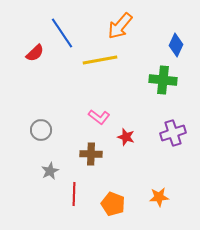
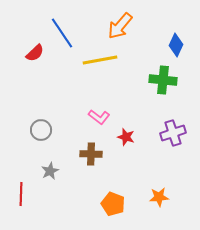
red line: moved 53 px left
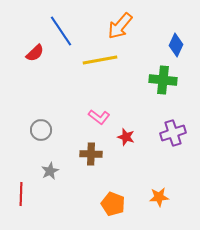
blue line: moved 1 px left, 2 px up
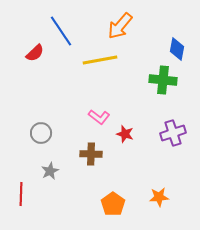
blue diamond: moved 1 px right, 4 px down; rotated 15 degrees counterclockwise
gray circle: moved 3 px down
red star: moved 1 px left, 3 px up
orange pentagon: rotated 15 degrees clockwise
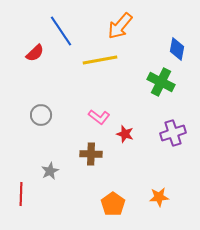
green cross: moved 2 px left, 2 px down; rotated 20 degrees clockwise
gray circle: moved 18 px up
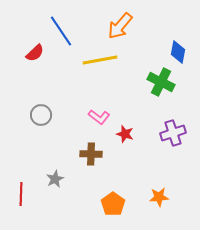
blue diamond: moved 1 px right, 3 px down
gray star: moved 5 px right, 8 px down
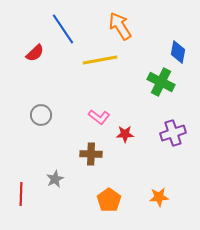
orange arrow: rotated 108 degrees clockwise
blue line: moved 2 px right, 2 px up
red star: rotated 18 degrees counterclockwise
orange pentagon: moved 4 px left, 4 px up
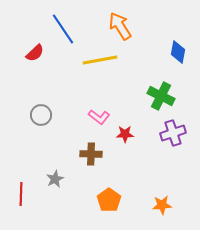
green cross: moved 14 px down
orange star: moved 3 px right, 8 px down
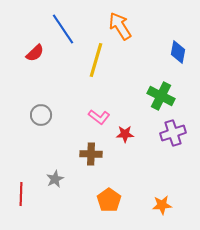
yellow line: moved 4 px left; rotated 64 degrees counterclockwise
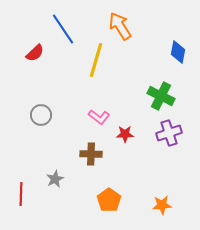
purple cross: moved 4 px left
